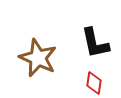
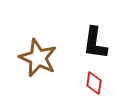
black L-shape: rotated 20 degrees clockwise
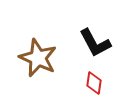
black L-shape: rotated 36 degrees counterclockwise
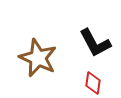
red diamond: moved 1 px left
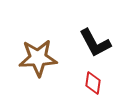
brown star: rotated 27 degrees counterclockwise
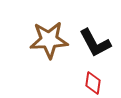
brown star: moved 11 px right, 18 px up
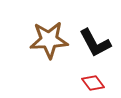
red diamond: rotated 45 degrees counterclockwise
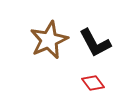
brown star: rotated 21 degrees counterclockwise
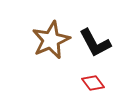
brown star: moved 2 px right
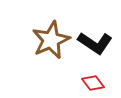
black L-shape: rotated 28 degrees counterclockwise
